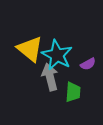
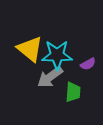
cyan star: rotated 28 degrees counterclockwise
gray arrow: rotated 112 degrees counterclockwise
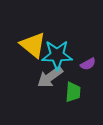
yellow triangle: moved 3 px right, 4 px up
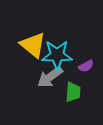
purple semicircle: moved 2 px left, 2 px down
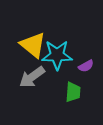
gray arrow: moved 18 px left
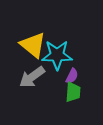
purple semicircle: moved 14 px left, 10 px down; rotated 35 degrees counterclockwise
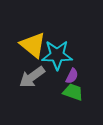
green trapezoid: rotated 75 degrees counterclockwise
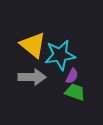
cyan star: moved 3 px right; rotated 8 degrees counterclockwise
gray arrow: rotated 144 degrees counterclockwise
green trapezoid: moved 2 px right
